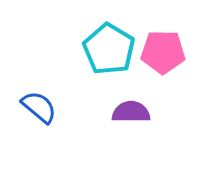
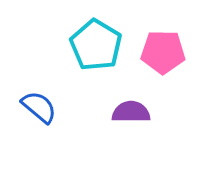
cyan pentagon: moved 13 px left, 4 px up
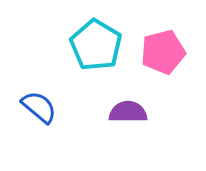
pink pentagon: rotated 15 degrees counterclockwise
purple semicircle: moved 3 px left
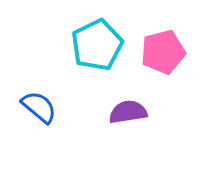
cyan pentagon: moved 1 px right; rotated 15 degrees clockwise
purple semicircle: rotated 9 degrees counterclockwise
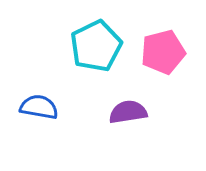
cyan pentagon: moved 1 px left, 1 px down
blue semicircle: rotated 30 degrees counterclockwise
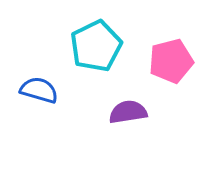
pink pentagon: moved 8 px right, 9 px down
blue semicircle: moved 17 px up; rotated 6 degrees clockwise
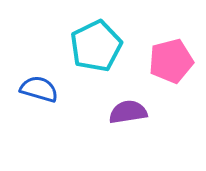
blue semicircle: moved 1 px up
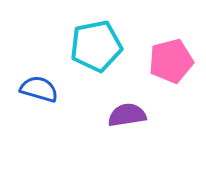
cyan pentagon: rotated 15 degrees clockwise
purple semicircle: moved 1 px left, 3 px down
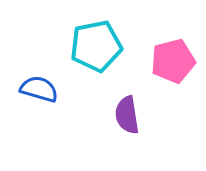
pink pentagon: moved 2 px right
purple semicircle: rotated 90 degrees counterclockwise
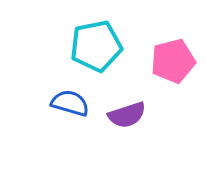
blue semicircle: moved 31 px right, 14 px down
purple semicircle: rotated 99 degrees counterclockwise
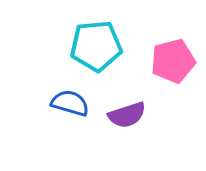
cyan pentagon: rotated 6 degrees clockwise
